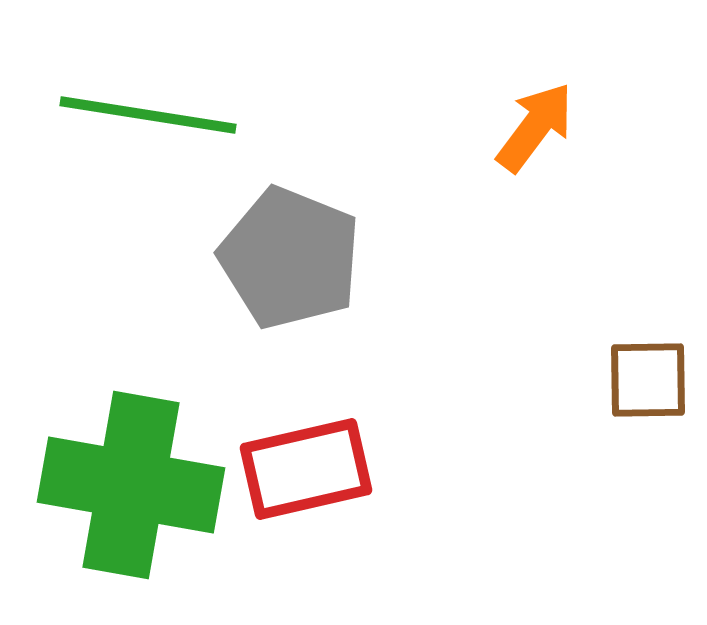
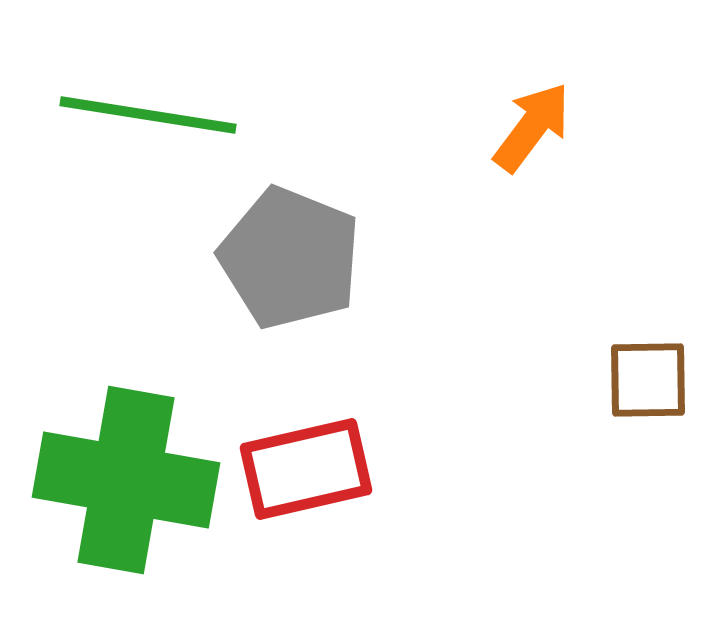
orange arrow: moved 3 px left
green cross: moved 5 px left, 5 px up
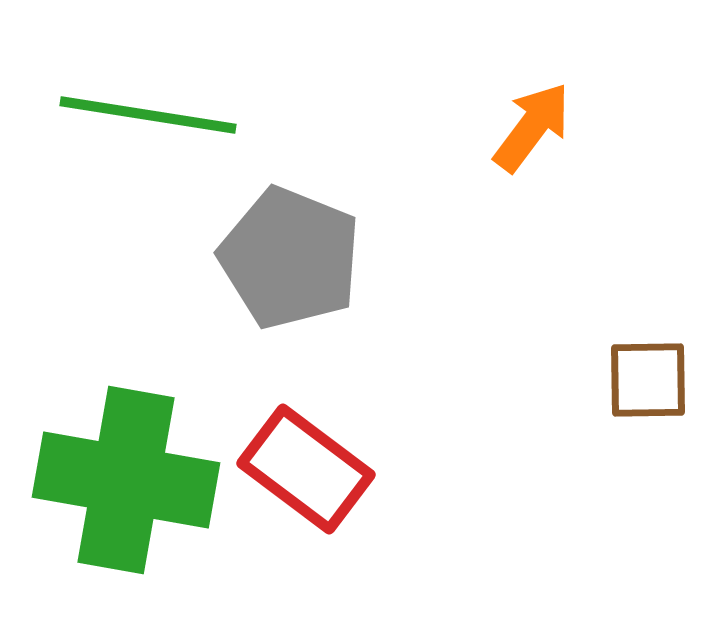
red rectangle: rotated 50 degrees clockwise
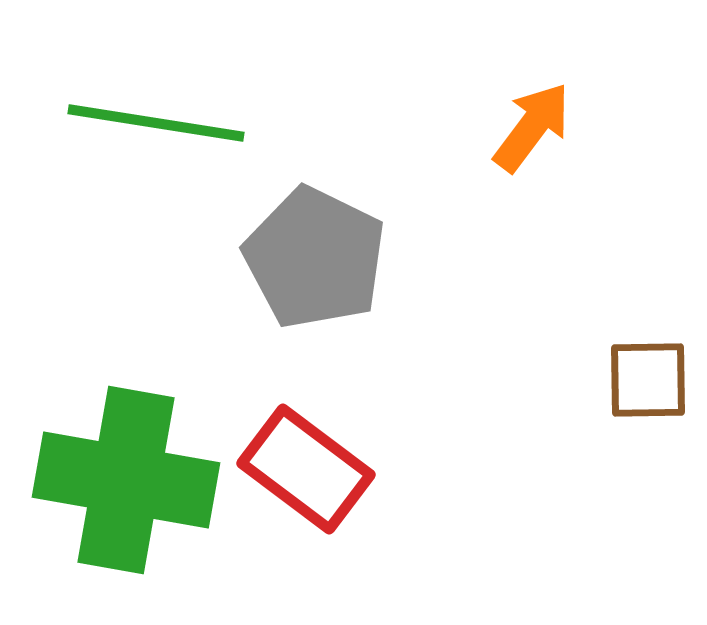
green line: moved 8 px right, 8 px down
gray pentagon: moved 25 px right; rotated 4 degrees clockwise
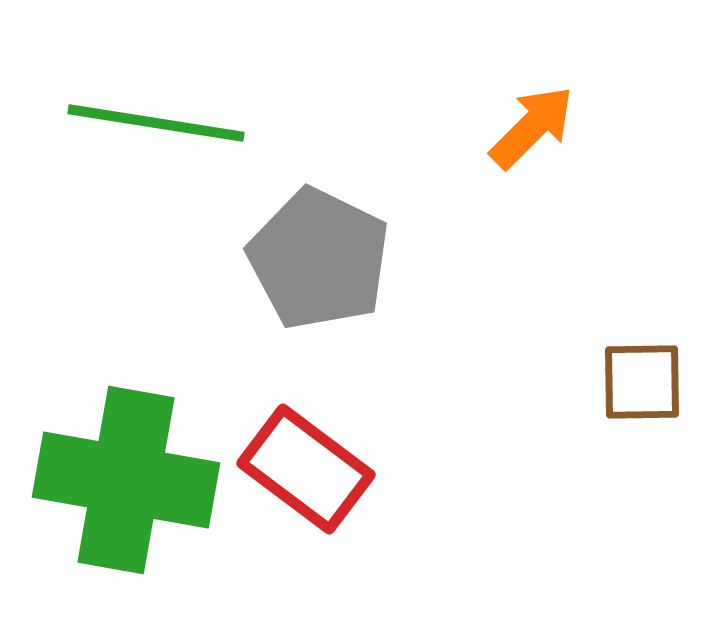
orange arrow: rotated 8 degrees clockwise
gray pentagon: moved 4 px right, 1 px down
brown square: moved 6 px left, 2 px down
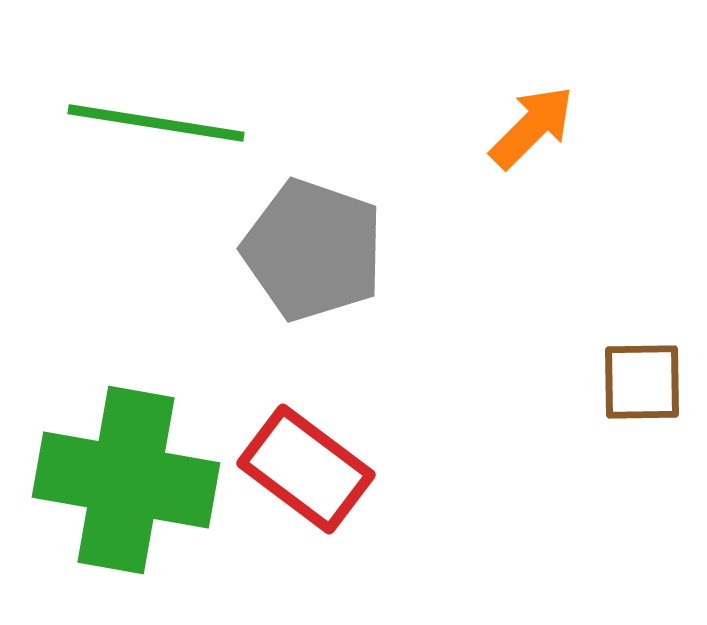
gray pentagon: moved 6 px left, 9 px up; rotated 7 degrees counterclockwise
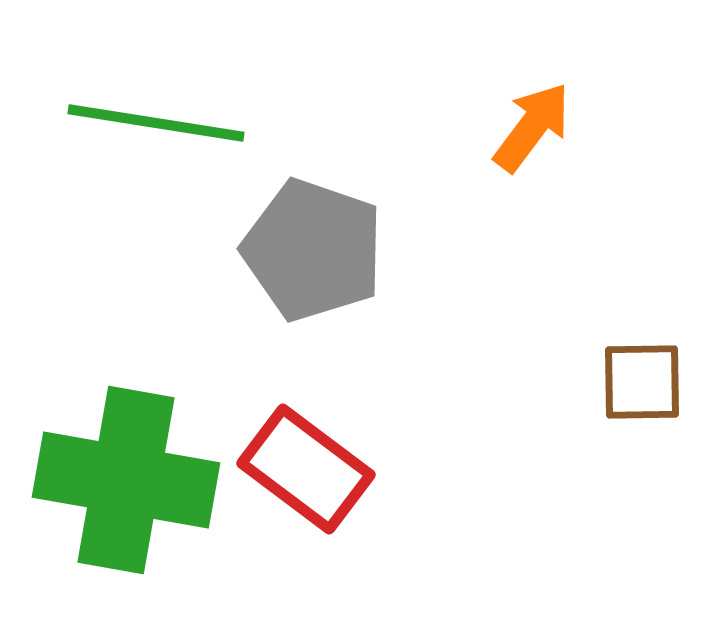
orange arrow: rotated 8 degrees counterclockwise
